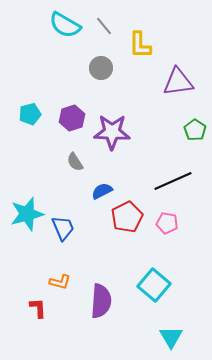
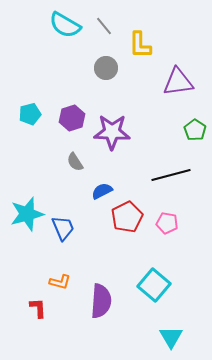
gray circle: moved 5 px right
black line: moved 2 px left, 6 px up; rotated 9 degrees clockwise
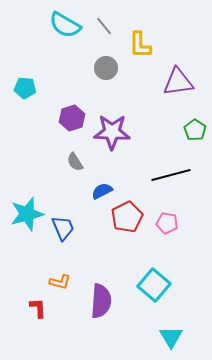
cyan pentagon: moved 5 px left, 26 px up; rotated 20 degrees clockwise
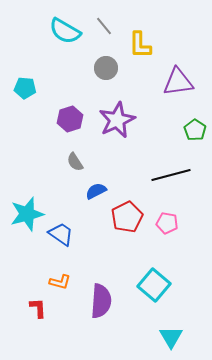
cyan semicircle: moved 6 px down
purple hexagon: moved 2 px left, 1 px down
purple star: moved 5 px right, 12 px up; rotated 27 degrees counterclockwise
blue semicircle: moved 6 px left
blue trapezoid: moved 2 px left, 6 px down; rotated 32 degrees counterclockwise
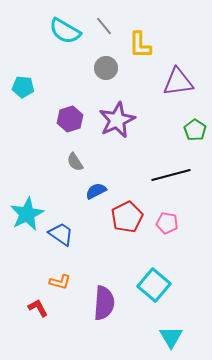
cyan pentagon: moved 2 px left, 1 px up
cyan star: rotated 12 degrees counterclockwise
purple semicircle: moved 3 px right, 2 px down
red L-shape: rotated 25 degrees counterclockwise
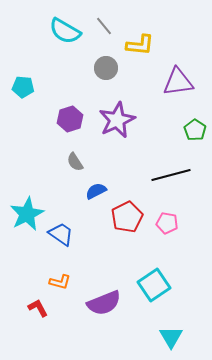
yellow L-shape: rotated 84 degrees counterclockwise
cyan square: rotated 16 degrees clockwise
purple semicircle: rotated 64 degrees clockwise
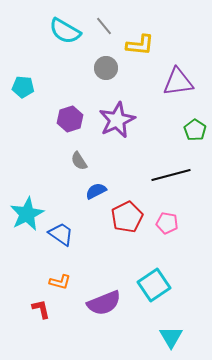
gray semicircle: moved 4 px right, 1 px up
red L-shape: moved 3 px right, 1 px down; rotated 15 degrees clockwise
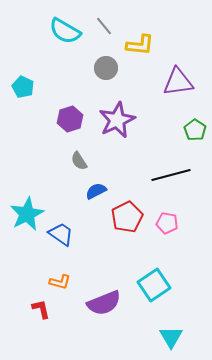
cyan pentagon: rotated 20 degrees clockwise
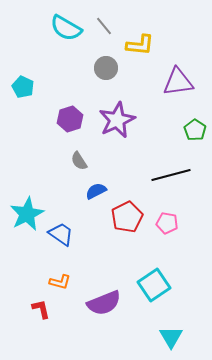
cyan semicircle: moved 1 px right, 3 px up
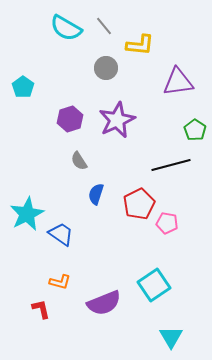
cyan pentagon: rotated 10 degrees clockwise
black line: moved 10 px up
blue semicircle: moved 3 px down; rotated 45 degrees counterclockwise
red pentagon: moved 12 px right, 13 px up
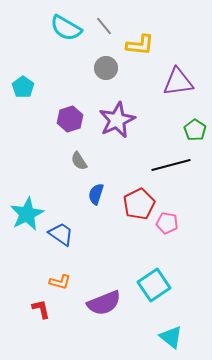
cyan triangle: rotated 20 degrees counterclockwise
